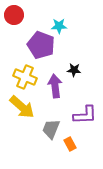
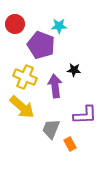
red circle: moved 1 px right, 9 px down
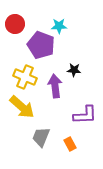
gray trapezoid: moved 10 px left, 8 px down
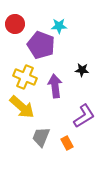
black star: moved 8 px right
purple L-shape: moved 1 px left, 1 px down; rotated 30 degrees counterclockwise
orange rectangle: moved 3 px left, 1 px up
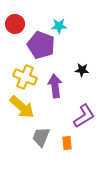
orange rectangle: rotated 24 degrees clockwise
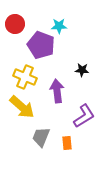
purple arrow: moved 2 px right, 5 px down
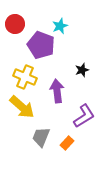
cyan star: moved 1 px right; rotated 21 degrees counterclockwise
black star: rotated 24 degrees counterclockwise
orange rectangle: rotated 48 degrees clockwise
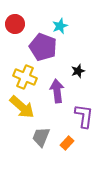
purple pentagon: moved 2 px right, 2 px down
black star: moved 4 px left, 1 px down
purple L-shape: rotated 50 degrees counterclockwise
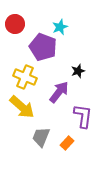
cyan star: moved 1 px down
purple arrow: moved 2 px right, 1 px down; rotated 45 degrees clockwise
purple L-shape: moved 1 px left
